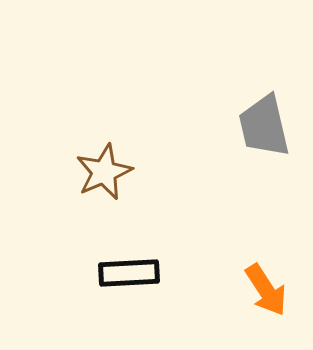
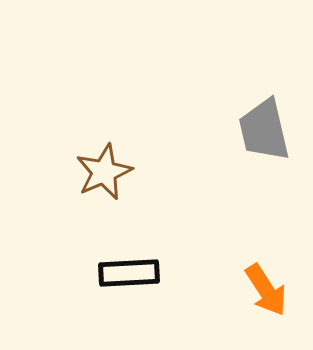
gray trapezoid: moved 4 px down
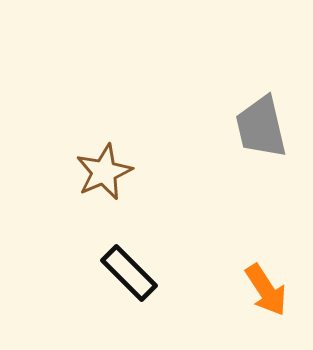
gray trapezoid: moved 3 px left, 3 px up
black rectangle: rotated 48 degrees clockwise
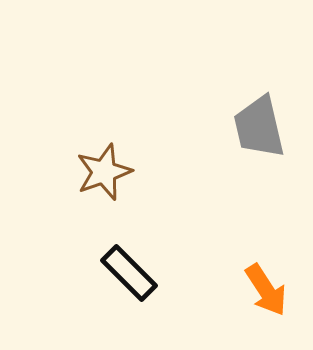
gray trapezoid: moved 2 px left
brown star: rotated 4 degrees clockwise
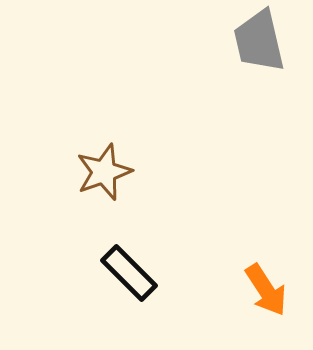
gray trapezoid: moved 86 px up
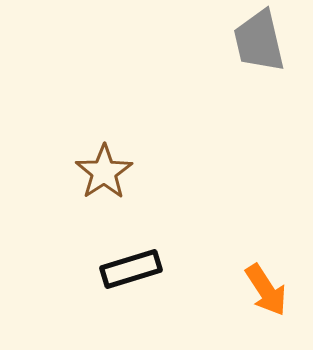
brown star: rotated 14 degrees counterclockwise
black rectangle: moved 2 px right, 4 px up; rotated 62 degrees counterclockwise
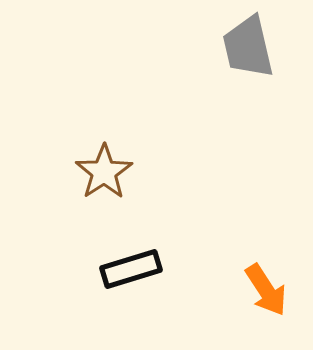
gray trapezoid: moved 11 px left, 6 px down
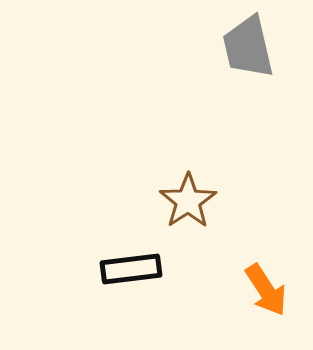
brown star: moved 84 px right, 29 px down
black rectangle: rotated 10 degrees clockwise
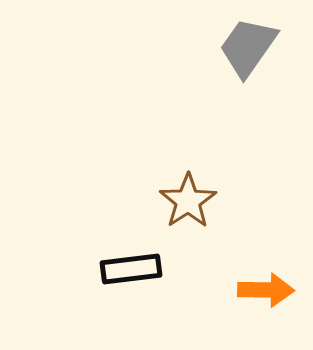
gray trapezoid: rotated 48 degrees clockwise
orange arrow: rotated 56 degrees counterclockwise
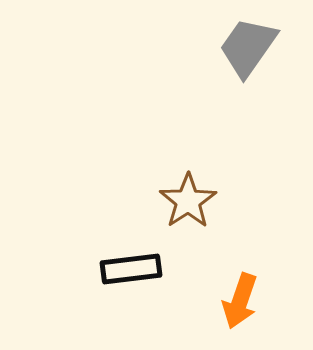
orange arrow: moved 26 px left, 11 px down; rotated 108 degrees clockwise
